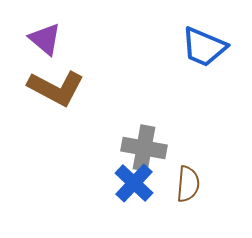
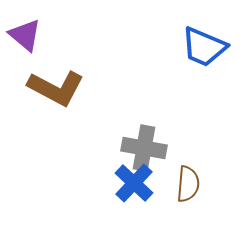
purple triangle: moved 20 px left, 4 px up
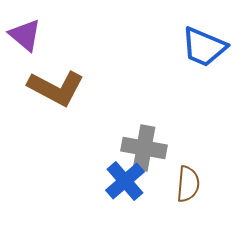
blue cross: moved 9 px left, 2 px up; rotated 6 degrees clockwise
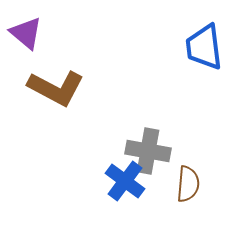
purple triangle: moved 1 px right, 2 px up
blue trapezoid: rotated 60 degrees clockwise
gray cross: moved 4 px right, 3 px down
blue cross: rotated 12 degrees counterclockwise
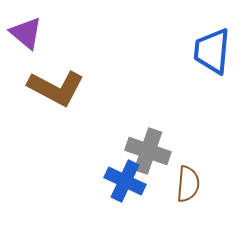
blue trapezoid: moved 8 px right, 4 px down; rotated 12 degrees clockwise
gray cross: rotated 9 degrees clockwise
blue cross: rotated 12 degrees counterclockwise
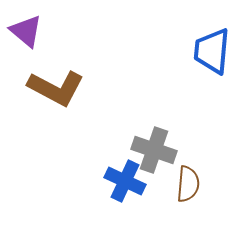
purple triangle: moved 2 px up
gray cross: moved 6 px right, 1 px up
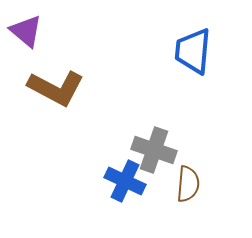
blue trapezoid: moved 19 px left
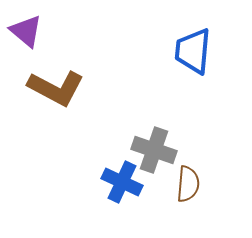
blue cross: moved 3 px left, 1 px down
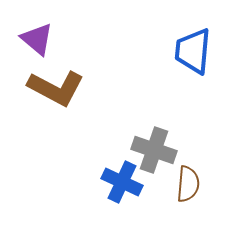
purple triangle: moved 11 px right, 8 px down
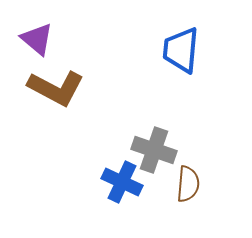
blue trapezoid: moved 12 px left, 1 px up
